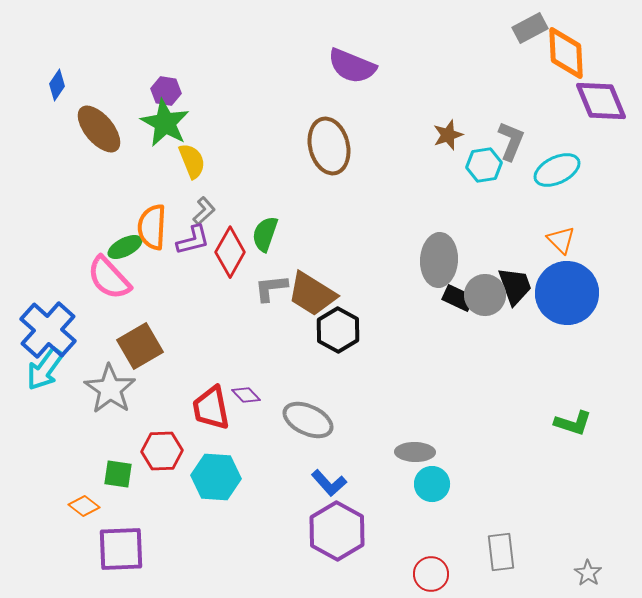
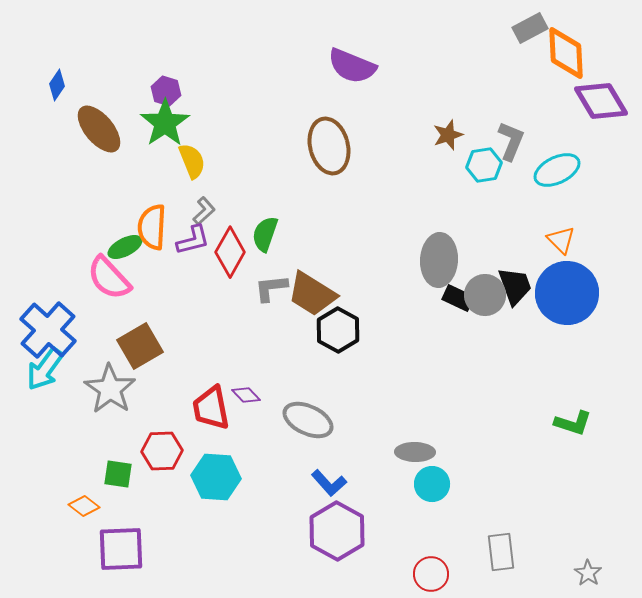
purple hexagon at (166, 91): rotated 8 degrees clockwise
purple diamond at (601, 101): rotated 8 degrees counterclockwise
green star at (165, 123): rotated 9 degrees clockwise
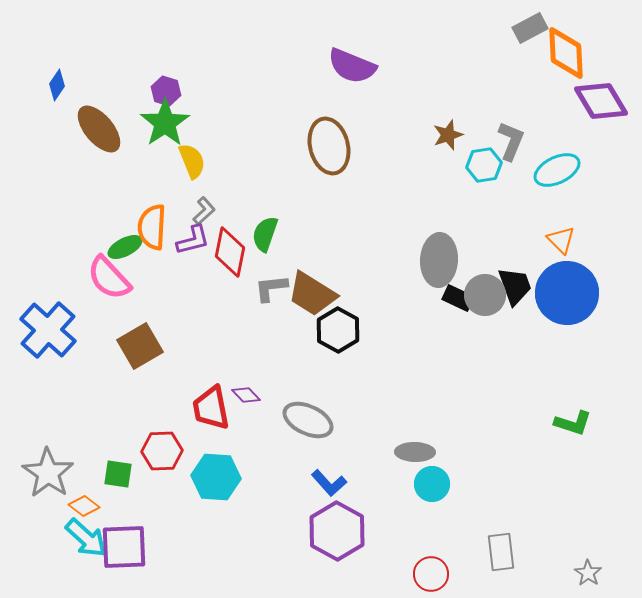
red diamond at (230, 252): rotated 18 degrees counterclockwise
cyan arrow at (45, 369): moved 41 px right, 169 px down; rotated 84 degrees counterclockwise
gray star at (110, 389): moved 62 px left, 84 px down
purple square at (121, 549): moved 3 px right, 2 px up
